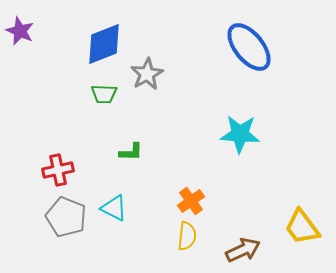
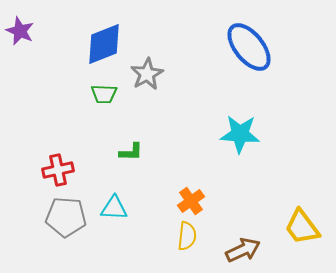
cyan triangle: rotated 24 degrees counterclockwise
gray pentagon: rotated 18 degrees counterclockwise
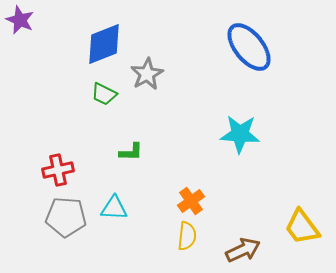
purple star: moved 11 px up
green trapezoid: rotated 24 degrees clockwise
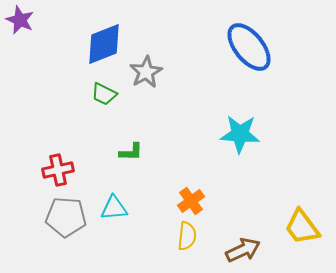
gray star: moved 1 px left, 2 px up
cyan triangle: rotated 8 degrees counterclockwise
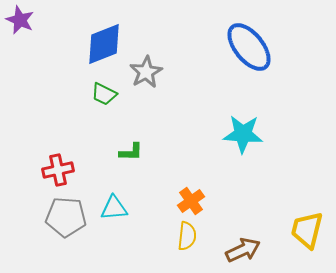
cyan star: moved 3 px right
yellow trapezoid: moved 5 px right, 3 px down; rotated 51 degrees clockwise
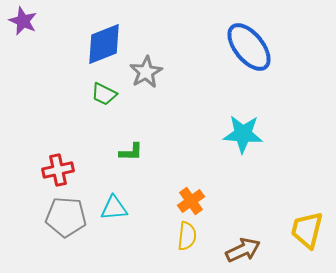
purple star: moved 3 px right, 1 px down
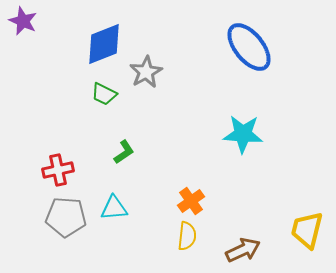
green L-shape: moved 7 px left; rotated 35 degrees counterclockwise
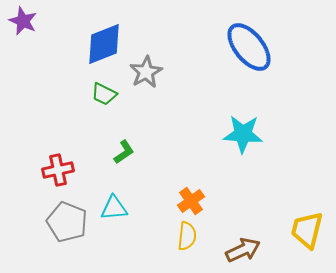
gray pentagon: moved 1 px right, 5 px down; rotated 18 degrees clockwise
